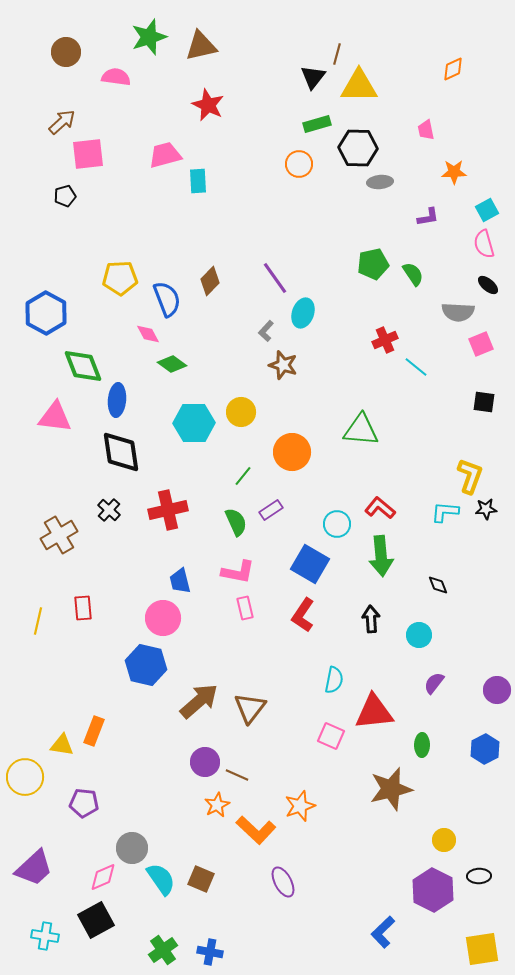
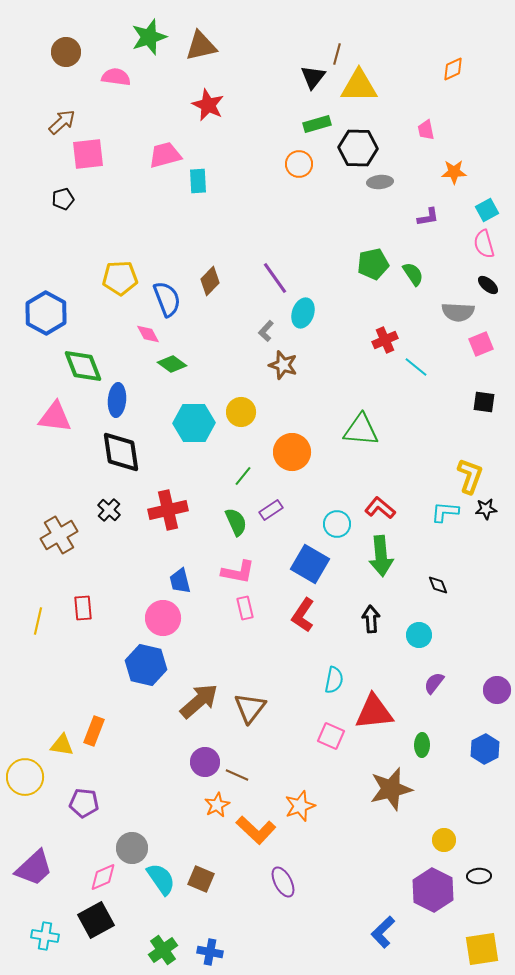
black pentagon at (65, 196): moved 2 px left, 3 px down
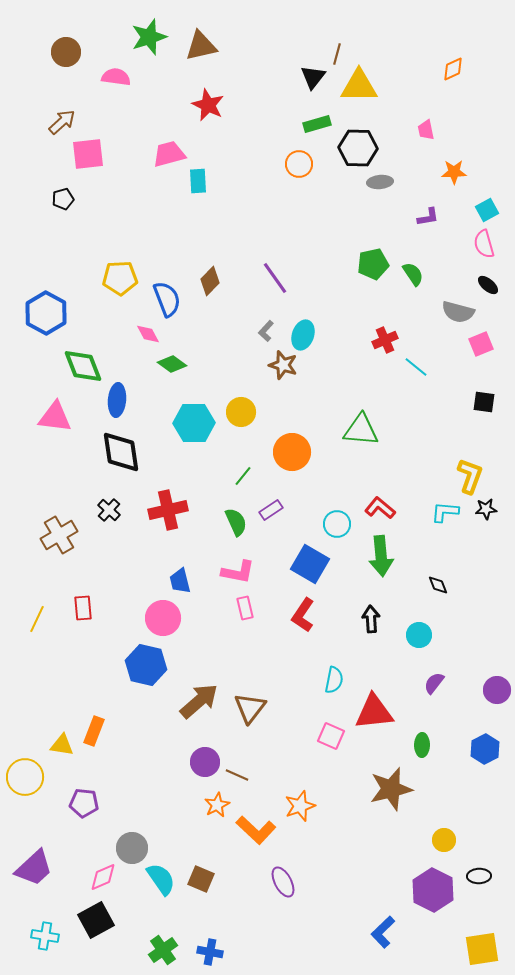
pink trapezoid at (165, 155): moved 4 px right, 1 px up
gray semicircle at (458, 312): rotated 12 degrees clockwise
cyan ellipse at (303, 313): moved 22 px down
yellow line at (38, 621): moved 1 px left, 2 px up; rotated 12 degrees clockwise
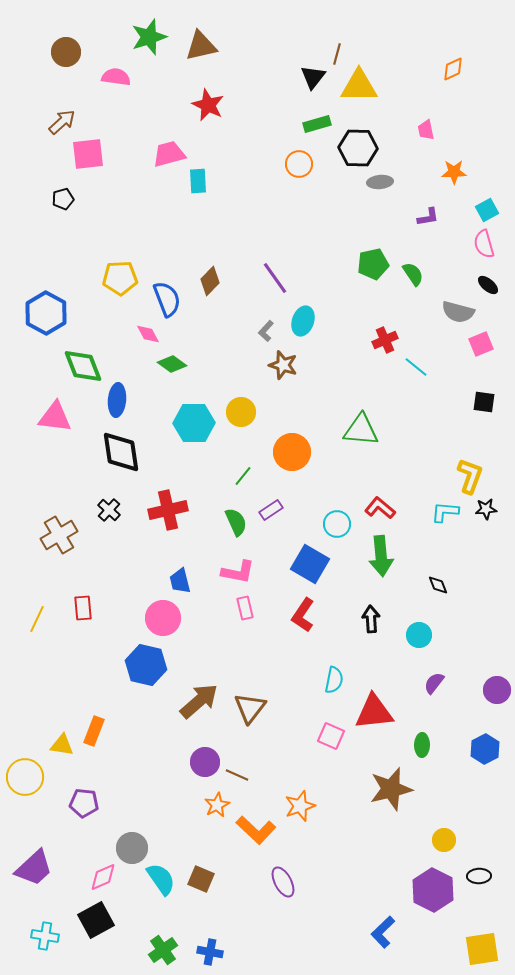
cyan ellipse at (303, 335): moved 14 px up
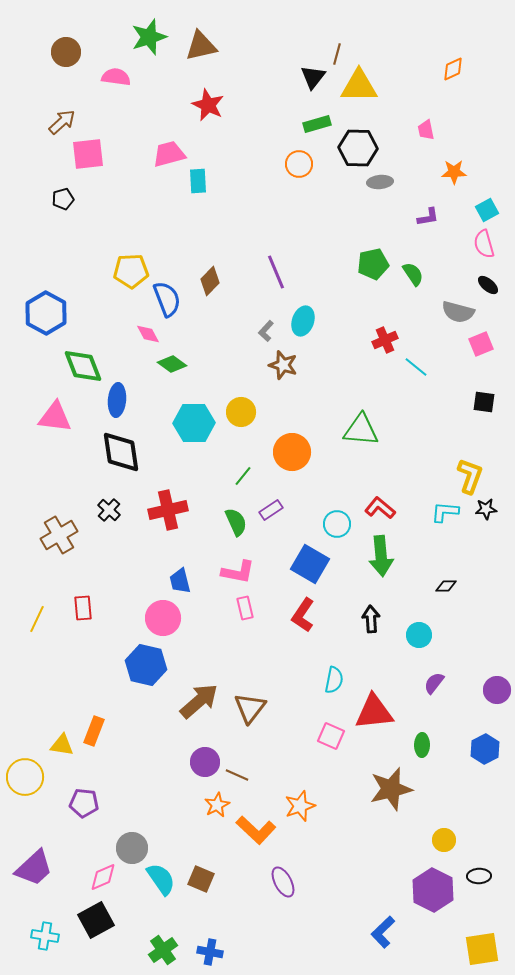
yellow pentagon at (120, 278): moved 11 px right, 7 px up
purple line at (275, 278): moved 1 px right, 6 px up; rotated 12 degrees clockwise
black diamond at (438, 585): moved 8 px right, 1 px down; rotated 70 degrees counterclockwise
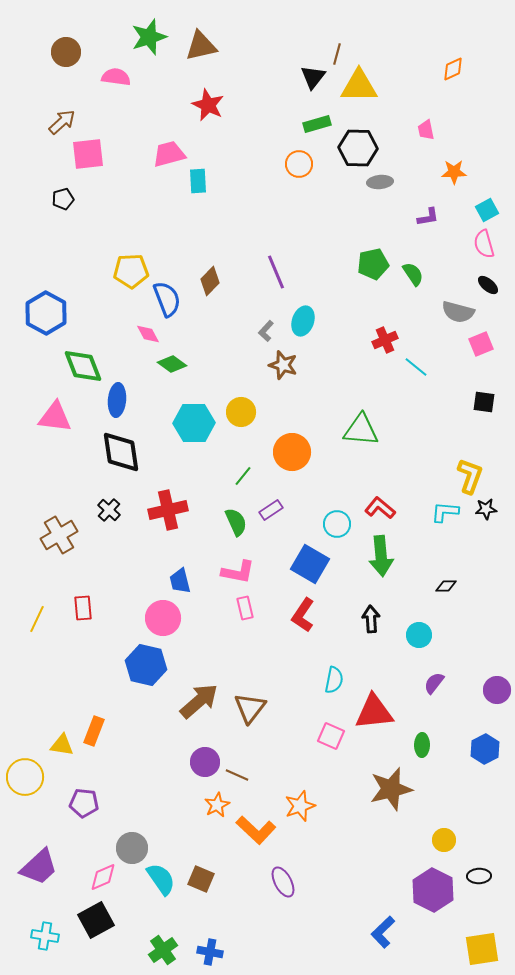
purple trapezoid at (34, 868): moved 5 px right, 1 px up
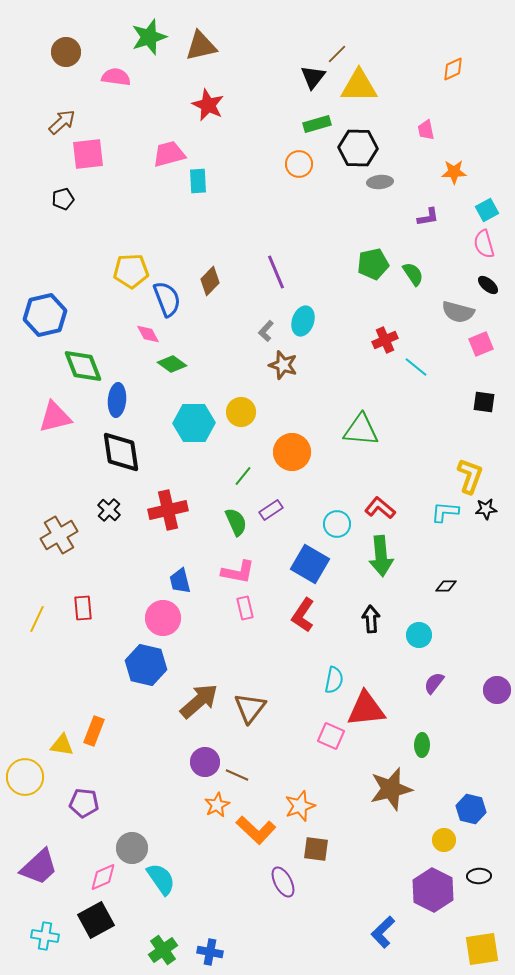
brown line at (337, 54): rotated 30 degrees clockwise
blue hexagon at (46, 313): moved 1 px left, 2 px down; rotated 18 degrees clockwise
pink triangle at (55, 417): rotated 21 degrees counterclockwise
red triangle at (374, 712): moved 8 px left, 3 px up
blue hexagon at (485, 749): moved 14 px left, 60 px down; rotated 20 degrees counterclockwise
brown square at (201, 879): moved 115 px right, 30 px up; rotated 16 degrees counterclockwise
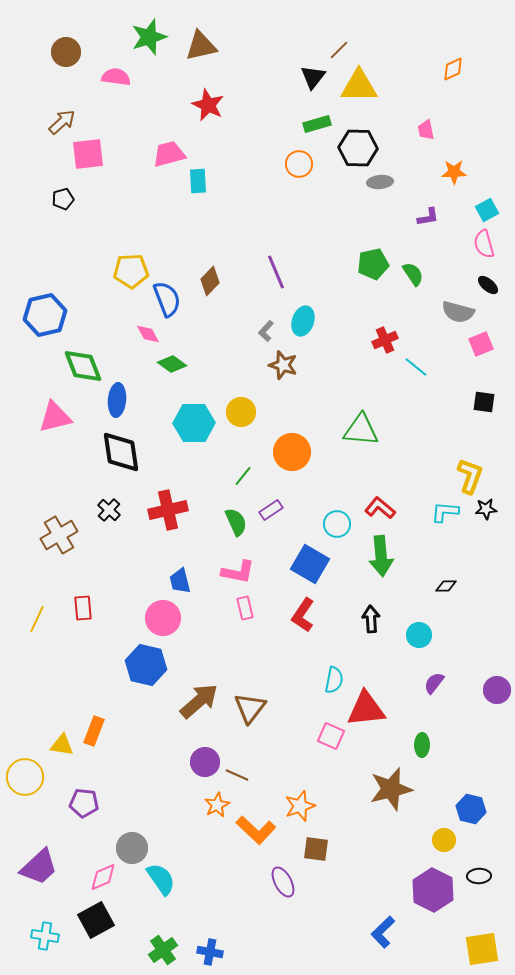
brown line at (337, 54): moved 2 px right, 4 px up
